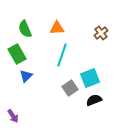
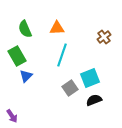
brown cross: moved 3 px right, 4 px down
green rectangle: moved 2 px down
purple arrow: moved 1 px left
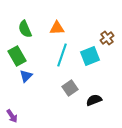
brown cross: moved 3 px right, 1 px down
cyan square: moved 22 px up
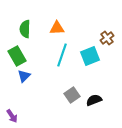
green semicircle: rotated 24 degrees clockwise
blue triangle: moved 2 px left
gray square: moved 2 px right, 7 px down
